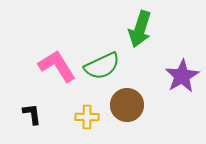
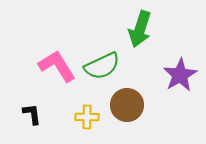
purple star: moved 2 px left, 1 px up
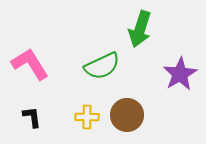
pink L-shape: moved 27 px left, 2 px up
purple star: moved 1 px up
brown circle: moved 10 px down
black L-shape: moved 3 px down
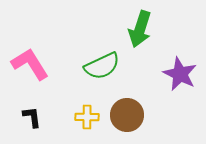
purple star: rotated 16 degrees counterclockwise
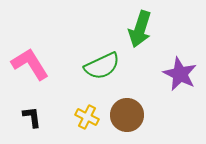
yellow cross: rotated 25 degrees clockwise
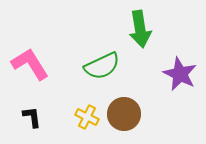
green arrow: rotated 27 degrees counterclockwise
brown circle: moved 3 px left, 1 px up
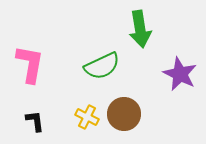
pink L-shape: rotated 42 degrees clockwise
black L-shape: moved 3 px right, 4 px down
